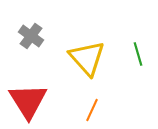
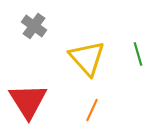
gray cross: moved 3 px right, 10 px up
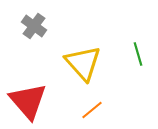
yellow triangle: moved 4 px left, 5 px down
red triangle: rotated 9 degrees counterclockwise
orange line: rotated 25 degrees clockwise
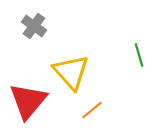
green line: moved 1 px right, 1 px down
yellow triangle: moved 12 px left, 9 px down
red triangle: rotated 21 degrees clockwise
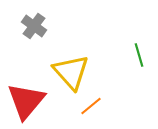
red triangle: moved 2 px left
orange line: moved 1 px left, 4 px up
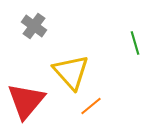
green line: moved 4 px left, 12 px up
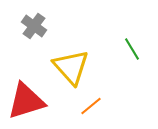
green line: moved 3 px left, 6 px down; rotated 15 degrees counterclockwise
yellow triangle: moved 5 px up
red triangle: rotated 33 degrees clockwise
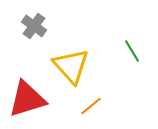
green line: moved 2 px down
yellow triangle: moved 1 px up
red triangle: moved 1 px right, 2 px up
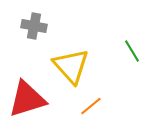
gray cross: rotated 25 degrees counterclockwise
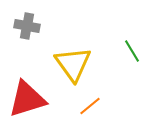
gray cross: moved 7 px left
yellow triangle: moved 2 px right, 2 px up; rotated 6 degrees clockwise
orange line: moved 1 px left
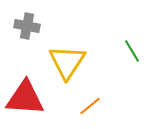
yellow triangle: moved 6 px left, 2 px up; rotated 9 degrees clockwise
red triangle: moved 2 px left, 1 px up; rotated 21 degrees clockwise
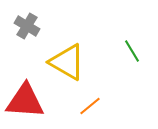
gray cross: rotated 20 degrees clockwise
yellow triangle: rotated 33 degrees counterclockwise
red triangle: moved 3 px down
